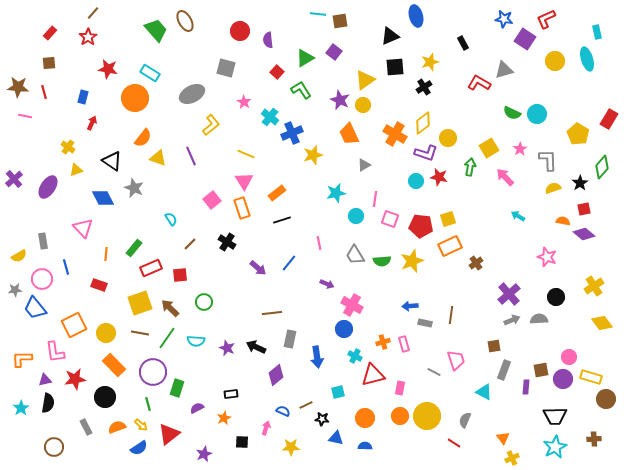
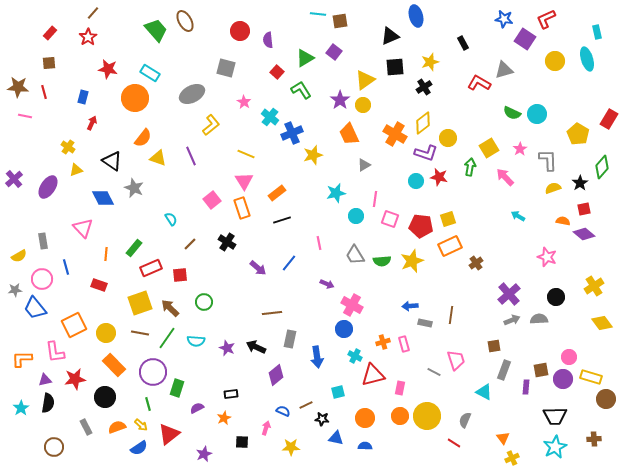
purple star at (340, 100): rotated 12 degrees clockwise
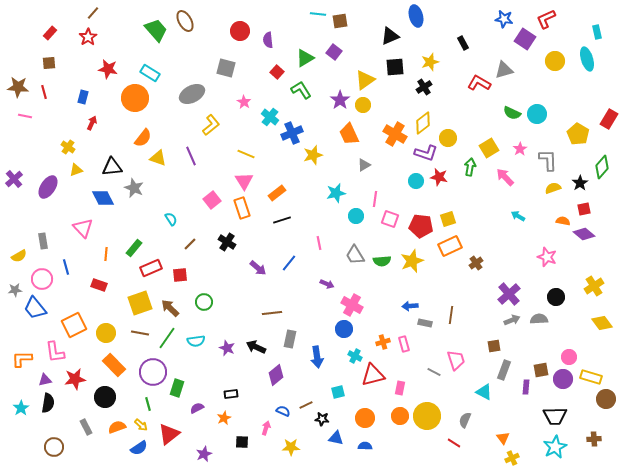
black triangle at (112, 161): moved 6 px down; rotated 40 degrees counterclockwise
cyan semicircle at (196, 341): rotated 12 degrees counterclockwise
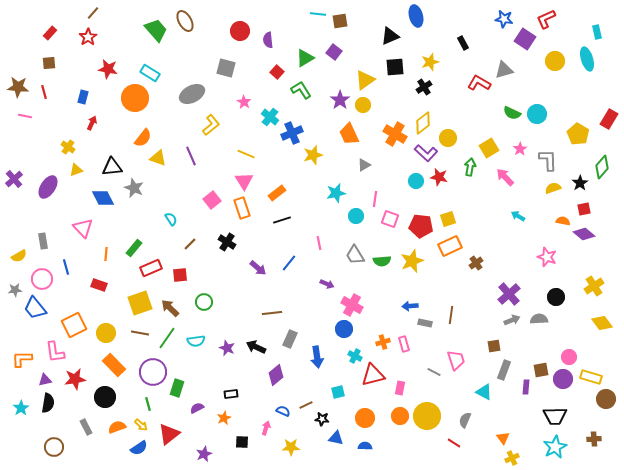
purple L-shape at (426, 153): rotated 25 degrees clockwise
gray rectangle at (290, 339): rotated 12 degrees clockwise
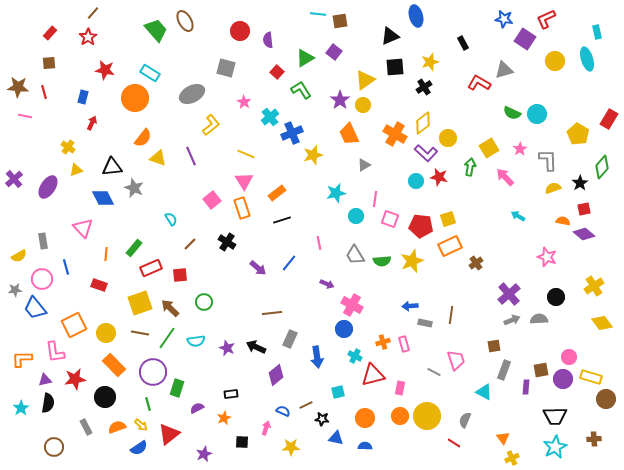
red star at (108, 69): moved 3 px left, 1 px down
cyan cross at (270, 117): rotated 12 degrees clockwise
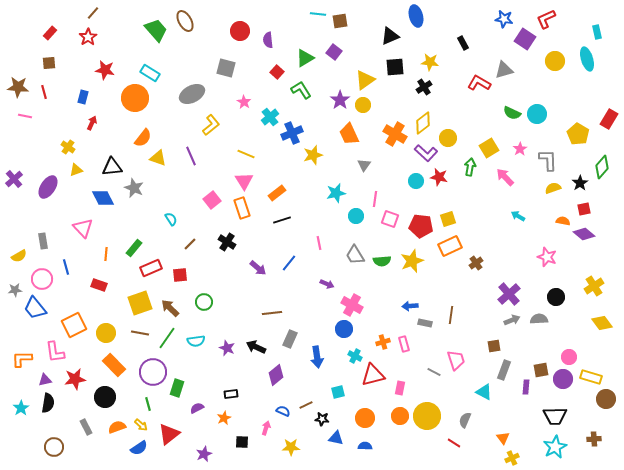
yellow star at (430, 62): rotated 24 degrees clockwise
gray triangle at (364, 165): rotated 24 degrees counterclockwise
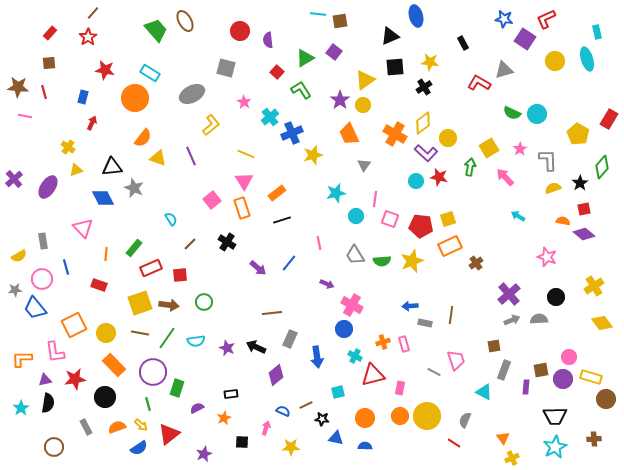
brown arrow at (170, 308): moved 1 px left, 3 px up; rotated 144 degrees clockwise
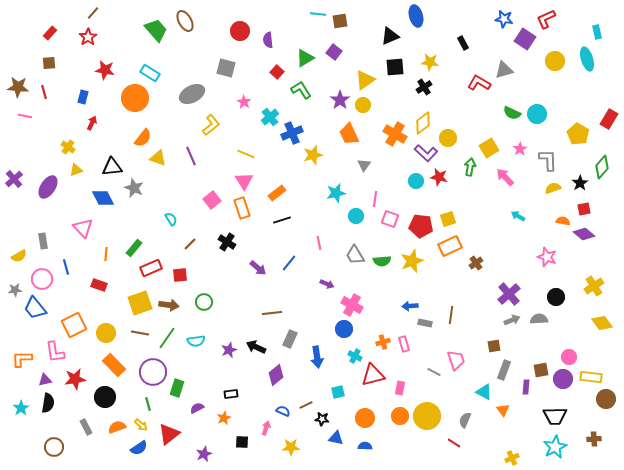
purple star at (227, 348): moved 2 px right, 2 px down; rotated 28 degrees clockwise
yellow rectangle at (591, 377): rotated 10 degrees counterclockwise
orange triangle at (503, 438): moved 28 px up
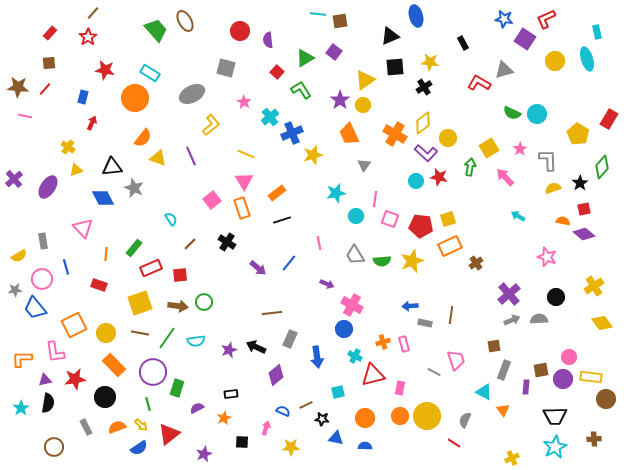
red line at (44, 92): moved 1 px right, 3 px up; rotated 56 degrees clockwise
brown arrow at (169, 305): moved 9 px right, 1 px down
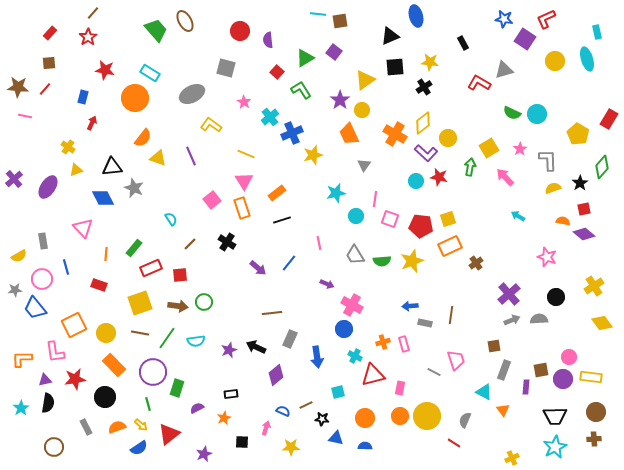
yellow circle at (363, 105): moved 1 px left, 5 px down
yellow L-shape at (211, 125): rotated 105 degrees counterclockwise
brown circle at (606, 399): moved 10 px left, 13 px down
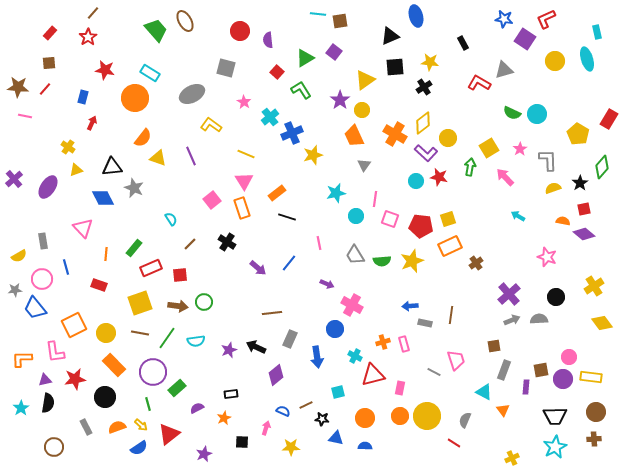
orange trapezoid at (349, 134): moved 5 px right, 2 px down
black line at (282, 220): moved 5 px right, 3 px up; rotated 36 degrees clockwise
blue circle at (344, 329): moved 9 px left
green rectangle at (177, 388): rotated 30 degrees clockwise
